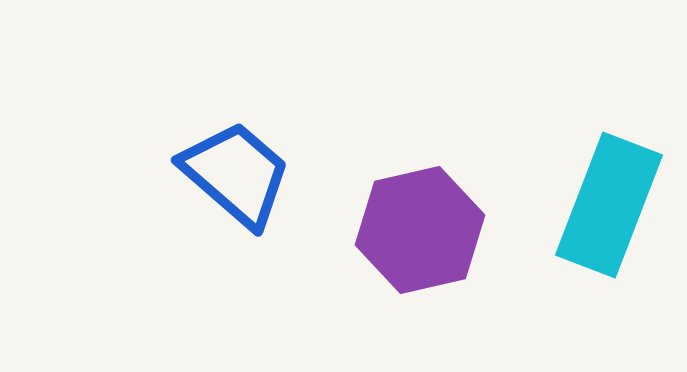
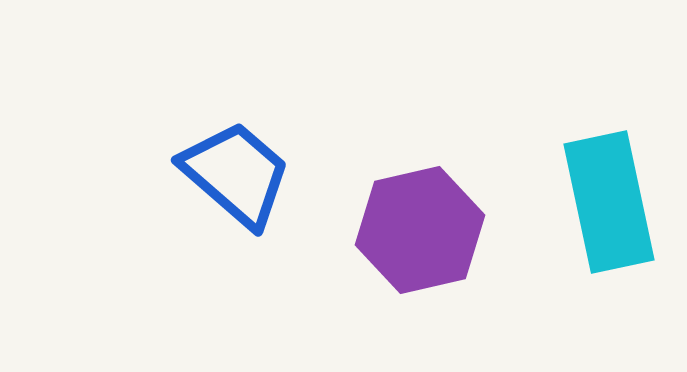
cyan rectangle: moved 3 px up; rotated 33 degrees counterclockwise
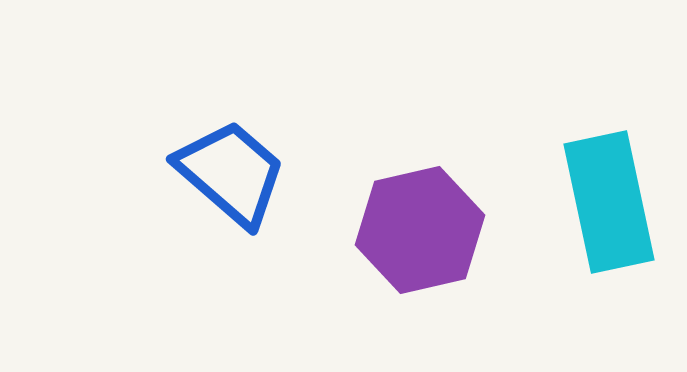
blue trapezoid: moved 5 px left, 1 px up
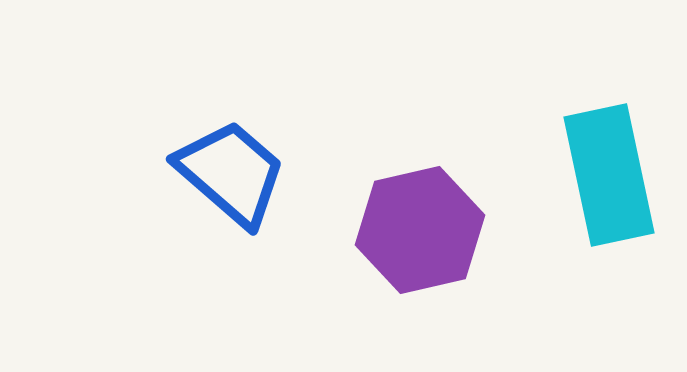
cyan rectangle: moved 27 px up
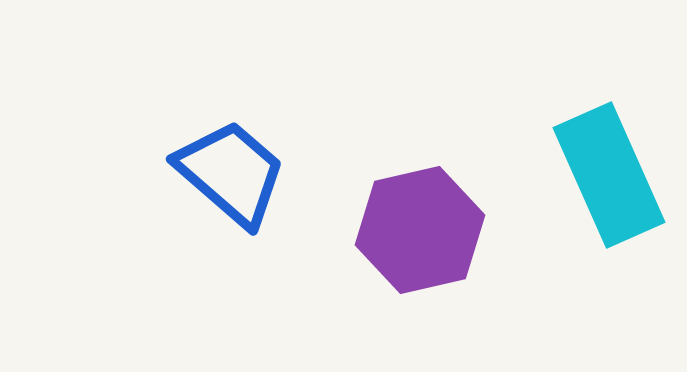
cyan rectangle: rotated 12 degrees counterclockwise
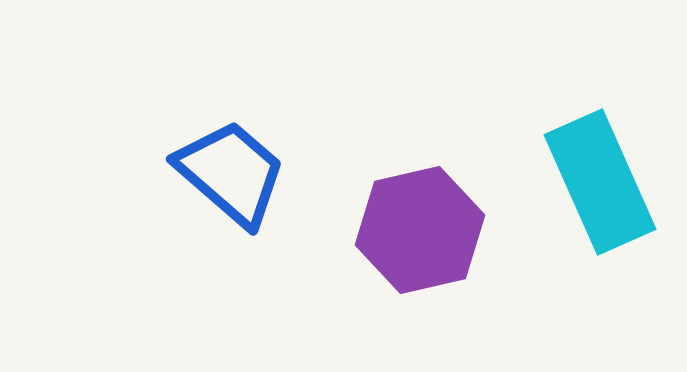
cyan rectangle: moved 9 px left, 7 px down
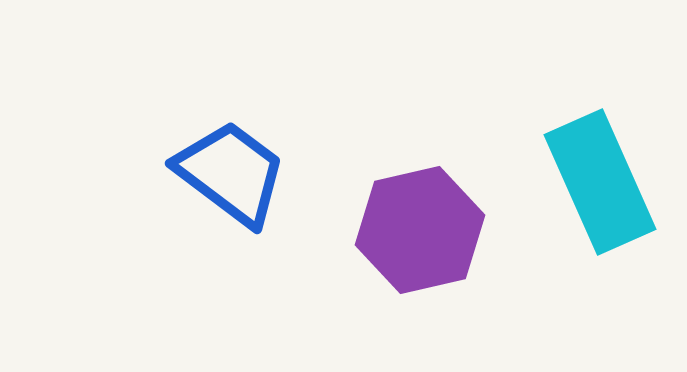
blue trapezoid: rotated 4 degrees counterclockwise
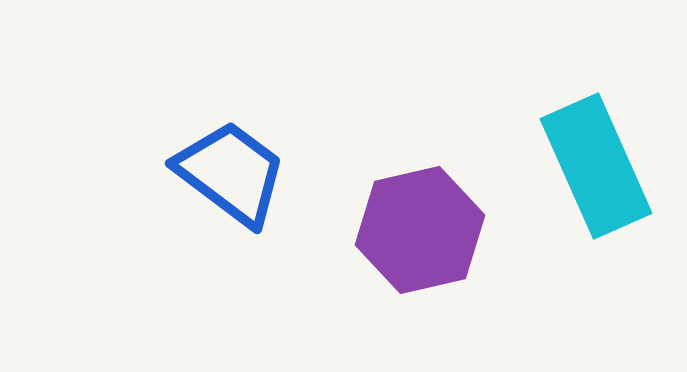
cyan rectangle: moved 4 px left, 16 px up
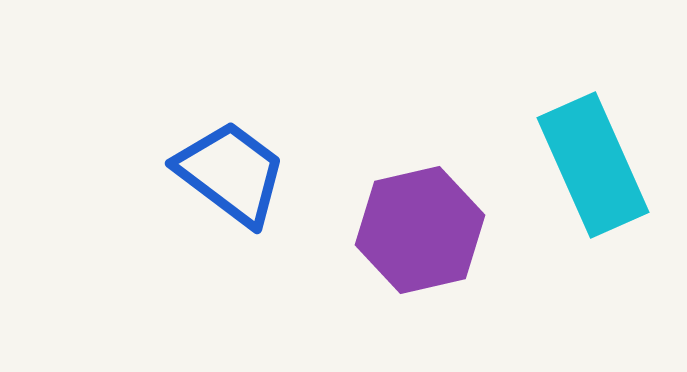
cyan rectangle: moved 3 px left, 1 px up
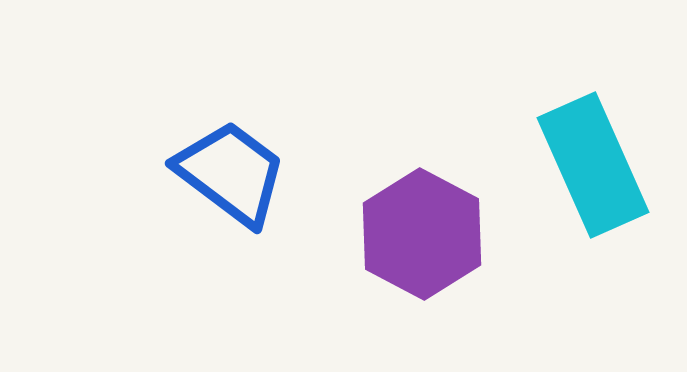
purple hexagon: moved 2 px right, 4 px down; rotated 19 degrees counterclockwise
